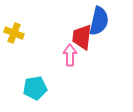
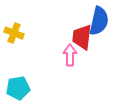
cyan pentagon: moved 17 px left
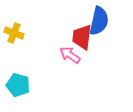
pink arrow: rotated 55 degrees counterclockwise
cyan pentagon: moved 3 px up; rotated 25 degrees clockwise
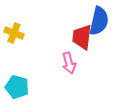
pink arrow: moved 1 px left, 8 px down; rotated 140 degrees counterclockwise
cyan pentagon: moved 1 px left, 2 px down
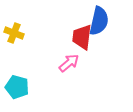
pink arrow: rotated 115 degrees counterclockwise
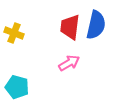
blue semicircle: moved 3 px left, 4 px down
red trapezoid: moved 12 px left, 10 px up
pink arrow: rotated 10 degrees clockwise
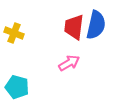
red trapezoid: moved 4 px right
